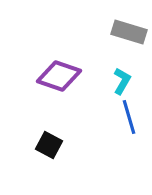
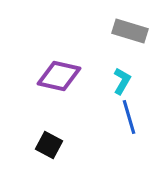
gray rectangle: moved 1 px right, 1 px up
purple diamond: rotated 6 degrees counterclockwise
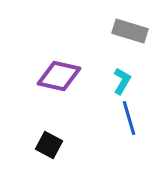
blue line: moved 1 px down
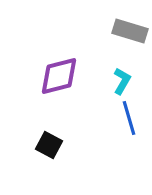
purple diamond: rotated 27 degrees counterclockwise
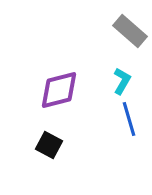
gray rectangle: rotated 24 degrees clockwise
purple diamond: moved 14 px down
blue line: moved 1 px down
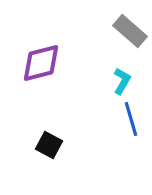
purple diamond: moved 18 px left, 27 px up
blue line: moved 2 px right
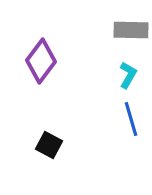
gray rectangle: moved 1 px right, 1 px up; rotated 40 degrees counterclockwise
purple diamond: moved 2 px up; rotated 39 degrees counterclockwise
cyan L-shape: moved 6 px right, 6 px up
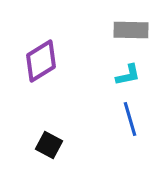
purple diamond: rotated 21 degrees clockwise
cyan L-shape: rotated 48 degrees clockwise
blue line: moved 1 px left
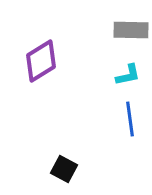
blue line: rotated 8 degrees clockwise
black square: moved 15 px right, 24 px down
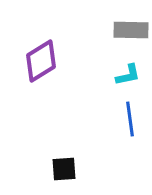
black square: rotated 32 degrees counterclockwise
